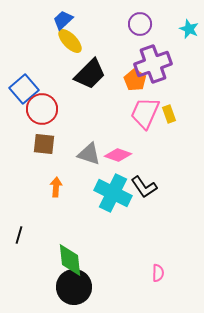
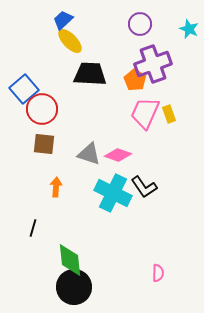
black trapezoid: rotated 132 degrees counterclockwise
black line: moved 14 px right, 7 px up
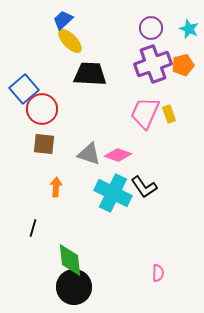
purple circle: moved 11 px right, 4 px down
orange pentagon: moved 48 px right, 15 px up; rotated 25 degrees clockwise
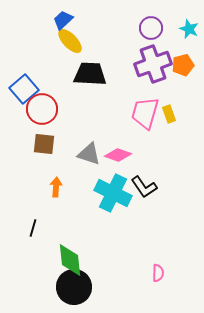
pink trapezoid: rotated 8 degrees counterclockwise
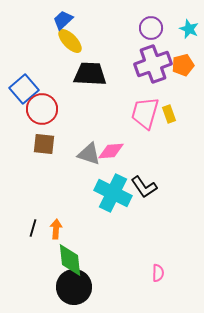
pink diamond: moved 7 px left, 4 px up; rotated 24 degrees counterclockwise
orange arrow: moved 42 px down
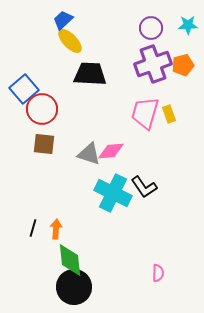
cyan star: moved 1 px left, 4 px up; rotated 24 degrees counterclockwise
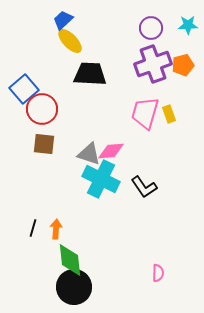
cyan cross: moved 12 px left, 14 px up
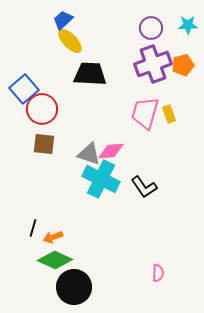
orange arrow: moved 3 px left, 8 px down; rotated 114 degrees counterclockwise
green diamond: moved 15 px left; rotated 60 degrees counterclockwise
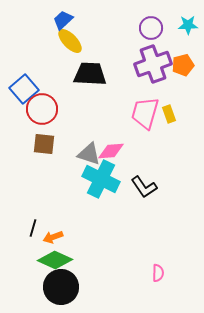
black circle: moved 13 px left
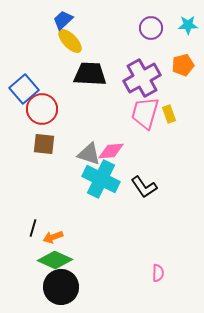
purple cross: moved 11 px left, 14 px down; rotated 9 degrees counterclockwise
